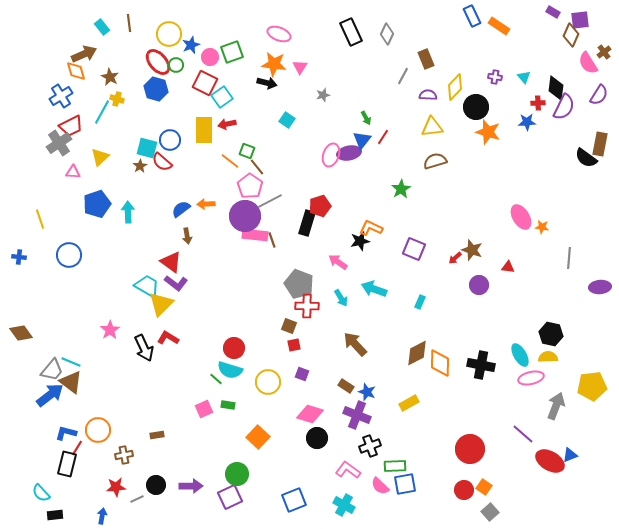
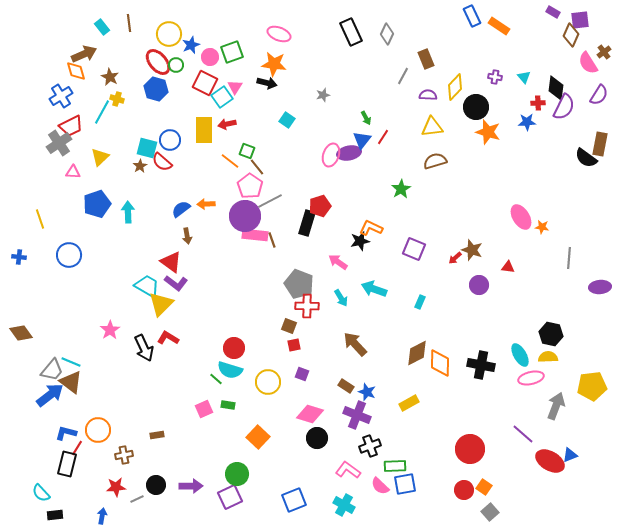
pink triangle at (300, 67): moved 65 px left, 20 px down
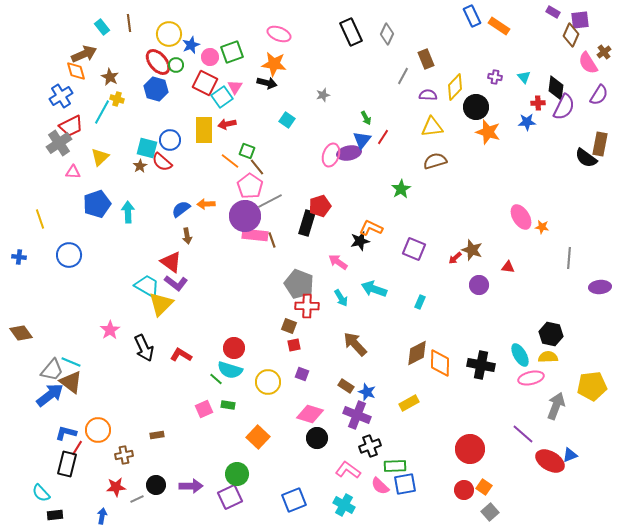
red L-shape at (168, 338): moved 13 px right, 17 px down
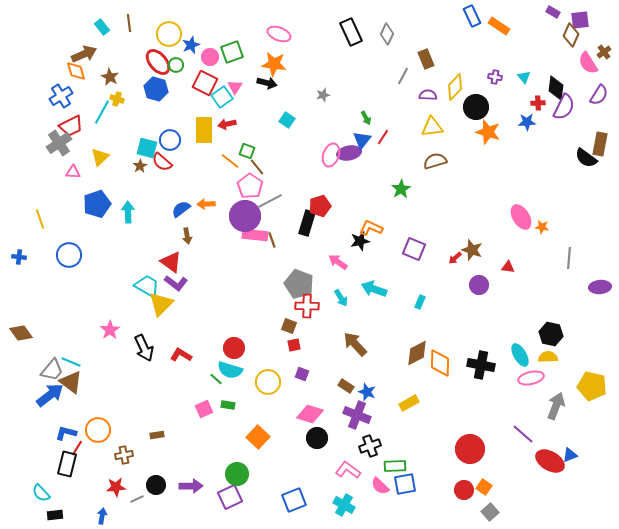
yellow pentagon at (592, 386): rotated 20 degrees clockwise
